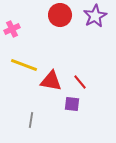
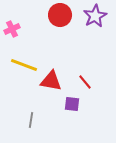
red line: moved 5 px right
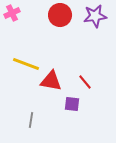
purple star: rotated 20 degrees clockwise
pink cross: moved 16 px up
yellow line: moved 2 px right, 1 px up
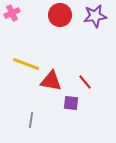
purple square: moved 1 px left, 1 px up
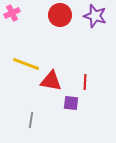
purple star: rotated 25 degrees clockwise
red line: rotated 42 degrees clockwise
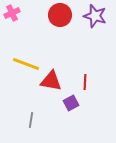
purple square: rotated 35 degrees counterclockwise
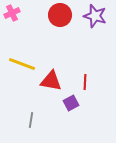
yellow line: moved 4 px left
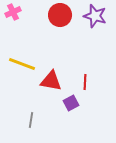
pink cross: moved 1 px right, 1 px up
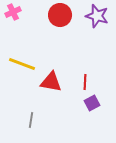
purple star: moved 2 px right
red triangle: moved 1 px down
purple square: moved 21 px right
